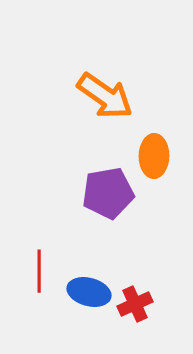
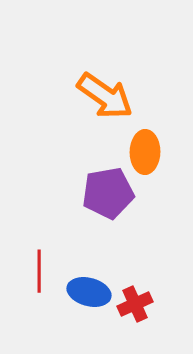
orange ellipse: moved 9 px left, 4 px up
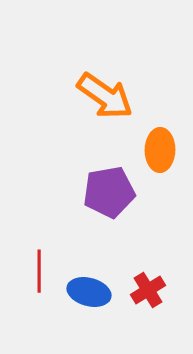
orange ellipse: moved 15 px right, 2 px up
purple pentagon: moved 1 px right, 1 px up
red cross: moved 13 px right, 14 px up; rotated 8 degrees counterclockwise
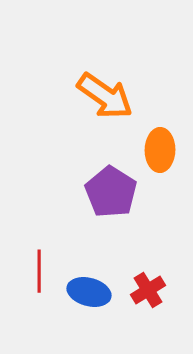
purple pentagon: moved 2 px right; rotated 30 degrees counterclockwise
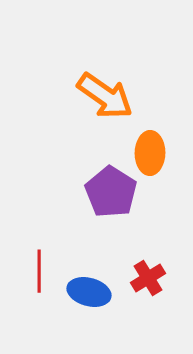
orange ellipse: moved 10 px left, 3 px down
red cross: moved 12 px up
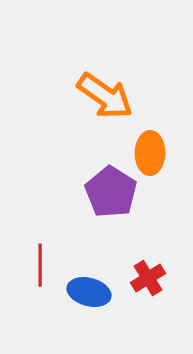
red line: moved 1 px right, 6 px up
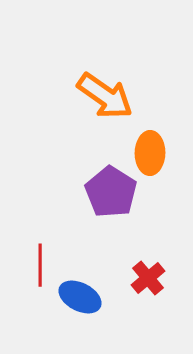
red cross: rotated 8 degrees counterclockwise
blue ellipse: moved 9 px left, 5 px down; rotated 12 degrees clockwise
